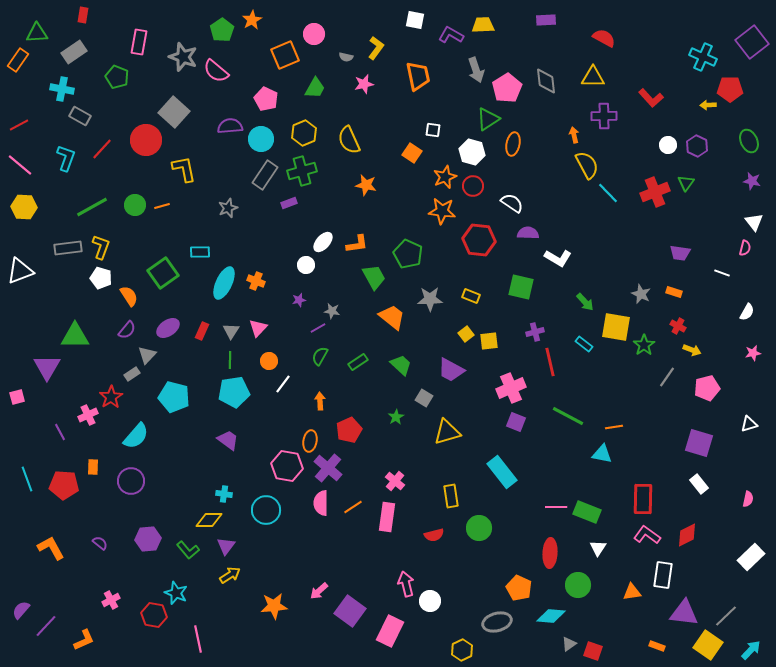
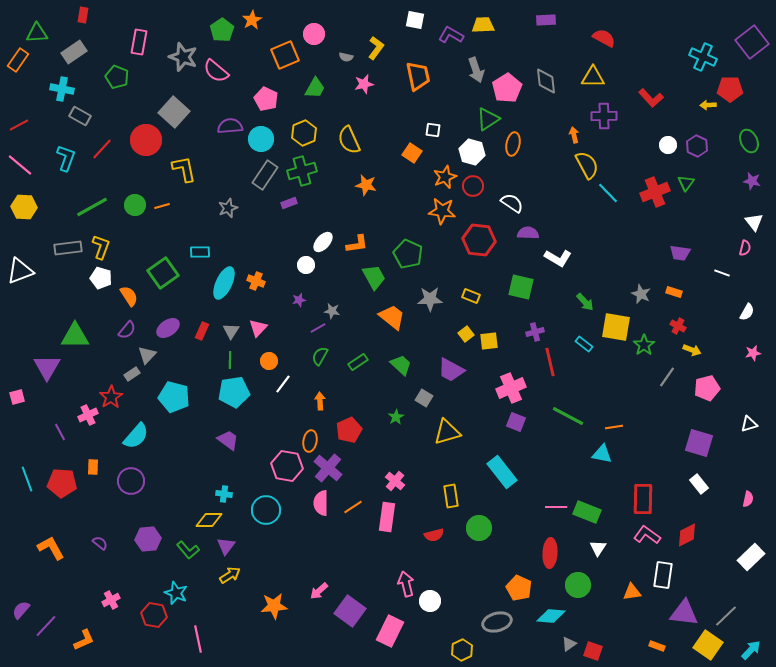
red pentagon at (64, 485): moved 2 px left, 2 px up
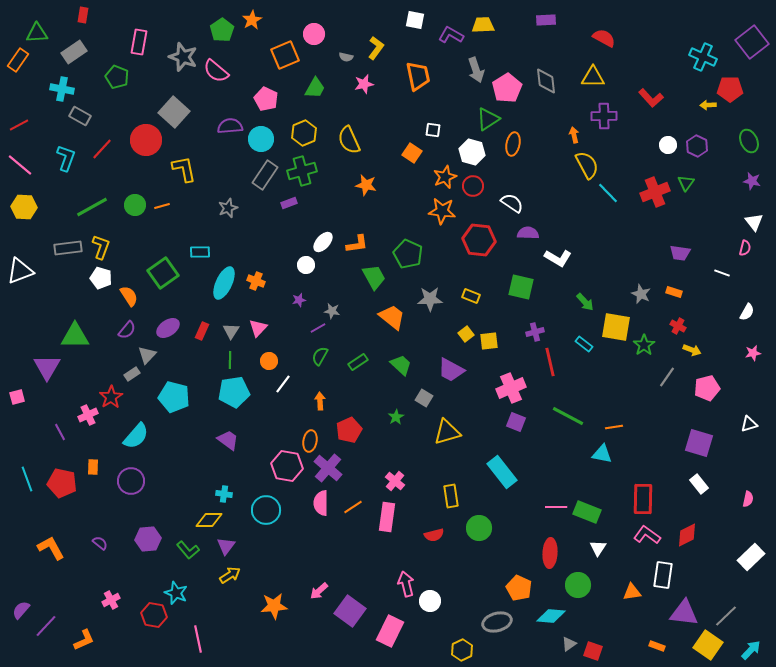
red pentagon at (62, 483): rotated 8 degrees clockwise
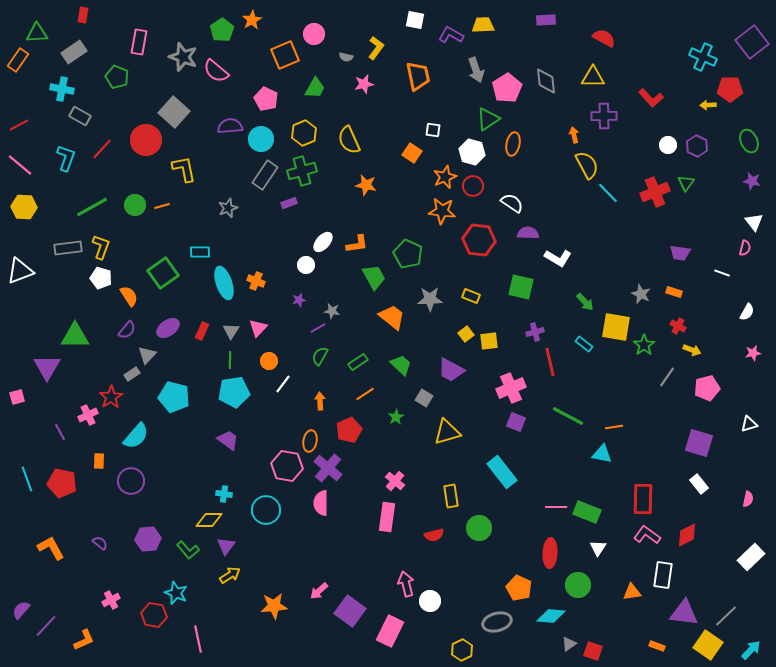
cyan ellipse at (224, 283): rotated 44 degrees counterclockwise
orange rectangle at (93, 467): moved 6 px right, 6 px up
orange line at (353, 507): moved 12 px right, 113 px up
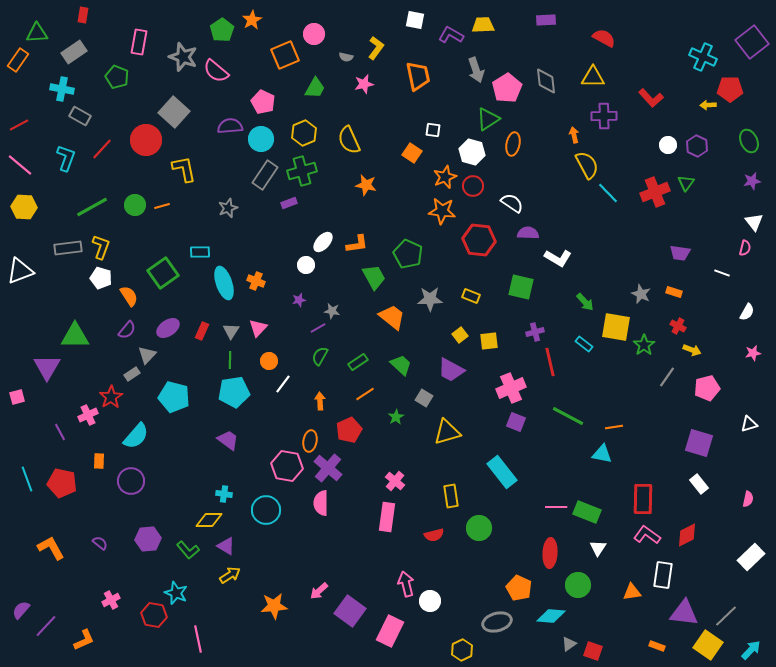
pink pentagon at (266, 99): moved 3 px left, 3 px down
purple star at (752, 181): rotated 24 degrees counterclockwise
yellow square at (466, 334): moved 6 px left, 1 px down
purple triangle at (226, 546): rotated 36 degrees counterclockwise
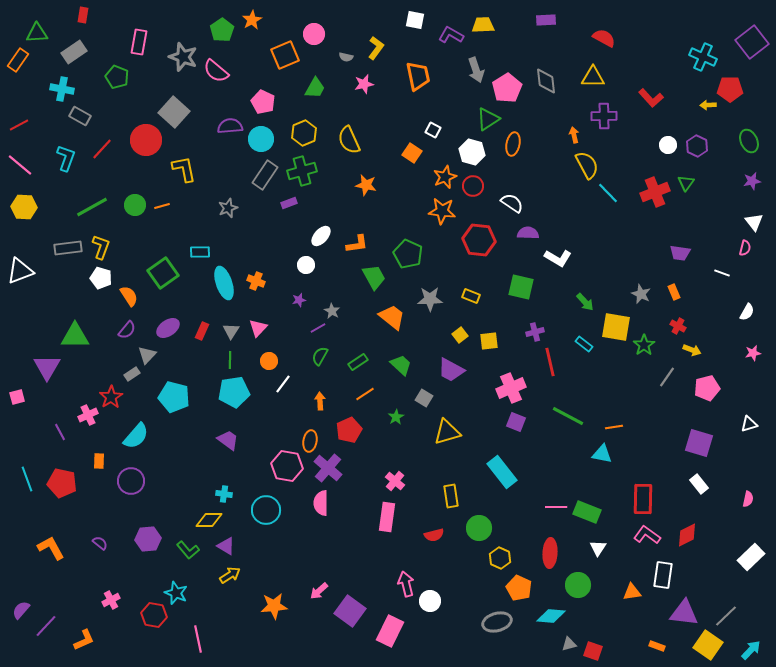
white square at (433, 130): rotated 21 degrees clockwise
white ellipse at (323, 242): moved 2 px left, 6 px up
orange rectangle at (674, 292): rotated 49 degrees clockwise
gray star at (332, 311): rotated 21 degrees clockwise
gray triangle at (569, 644): rotated 21 degrees clockwise
yellow hexagon at (462, 650): moved 38 px right, 92 px up; rotated 10 degrees counterclockwise
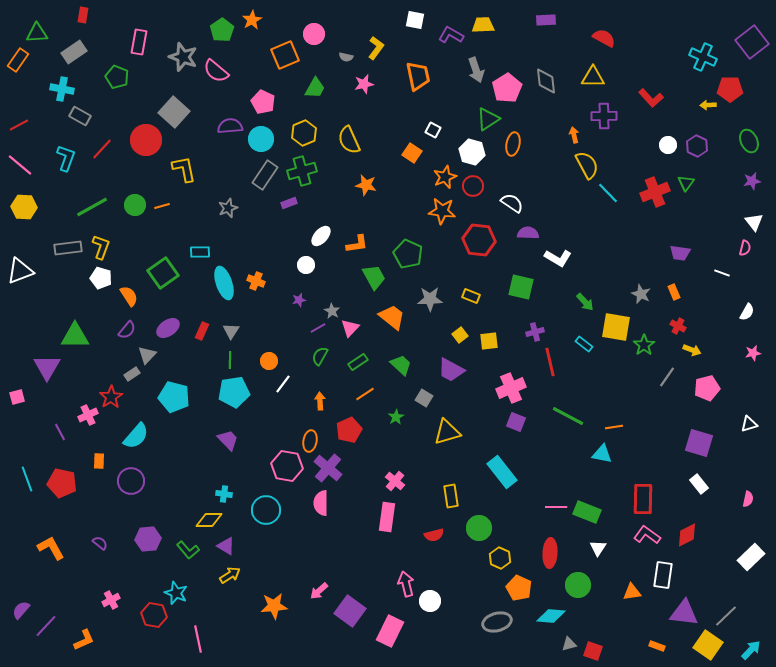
pink triangle at (258, 328): moved 92 px right
purple trapezoid at (228, 440): rotated 10 degrees clockwise
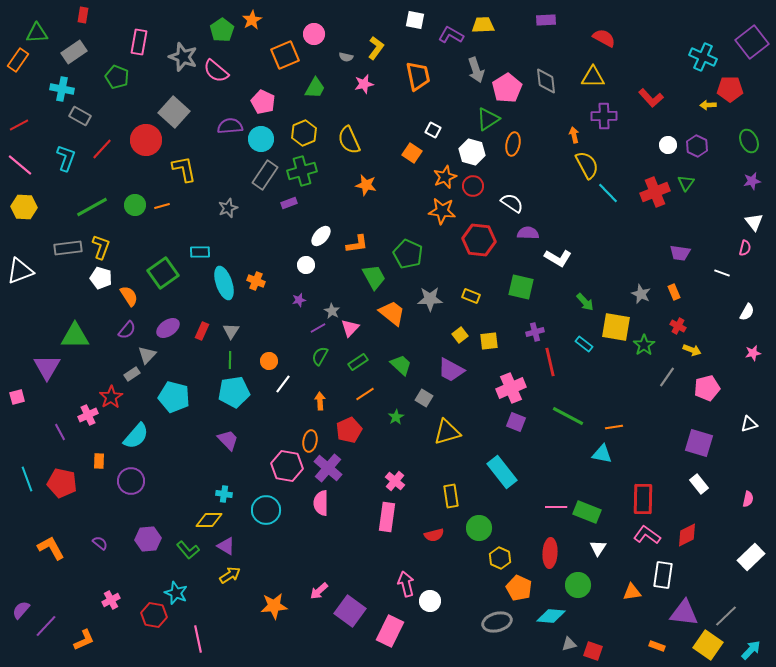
orange trapezoid at (392, 317): moved 4 px up
